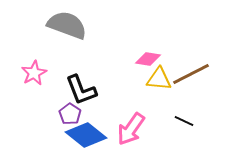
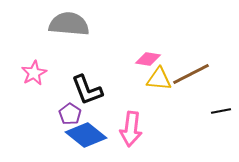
gray semicircle: moved 2 px right, 1 px up; rotated 15 degrees counterclockwise
black L-shape: moved 6 px right
black line: moved 37 px right, 10 px up; rotated 36 degrees counterclockwise
pink arrow: rotated 28 degrees counterclockwise
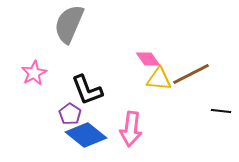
gray semicircle: rotated 72 degrees counterclockwise
pink diamond: rotated 45 degrees clockwise
black line: rotated 18 degrees clockwise
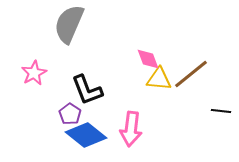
pink diamond: rotated 15 degrees clockwise
brown line: rotated 12 degrees counterclockwise
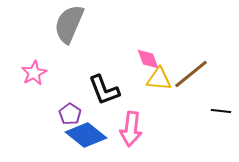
black L-shape: moved 17 px right
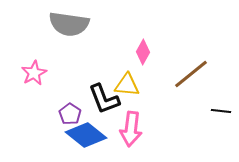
gray semicircle: rotated 105 degrees counterclockwise
pink diamond: moved 5 px left, 7 px up; rotated 50 degrees clockwise
yellow triangle: moved 32 px left, 6 px down
black L-shape: moved 9 px down
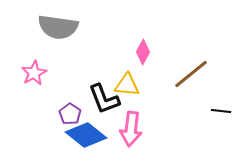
gray semicircle: moved 11 px left, 3 px down
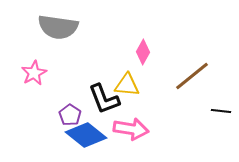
brown line: moved 1 px right, 2 px down
purple pentagon: moved 1 px down
pink arrow: rotated 88 degrees counterclockwise
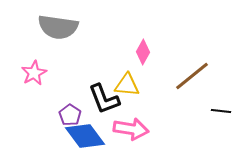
blue diamond: moved 1 px left, 1 px down; rotated 15 degrees clockwise
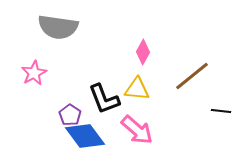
yellow triangle: moved 10 px right, 4 px down
pink arrow: moved 6 px right, 1 px down; rotated 32 degrees clockwise
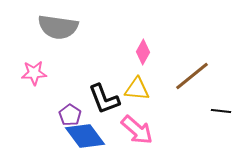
pink star: rotated 25 degrees clockwise
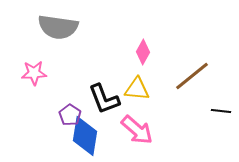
blue diamond: rotated 45 degrees clockwise
